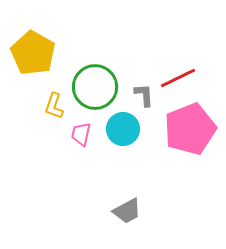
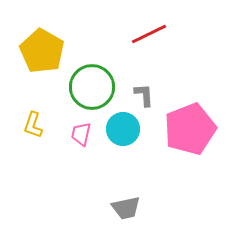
yellow pentagon: moved 9 px right, 2 px up
red line: moved 29 px left, 44 px up
green circle: moved 3 px left
yellow L-shape: moved 21 px left, 19 px down
gray trapezoid: moved 1 px left, 3 px up; rotated 16 degrees clockwise
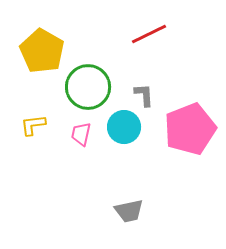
green circle: moved 4 px left
yellow L-shape: rotated 64 degrees clockwise
cyan circle: moved 1 px right, 2 px up
gray trapezoid: moved 3 px right, 3 px down
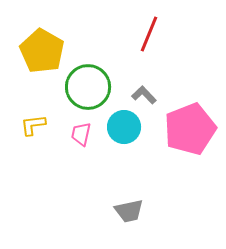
red line: rotated 42 degrees counterclockwise
gray L-shape: rotated 40 degrees counterclockwise
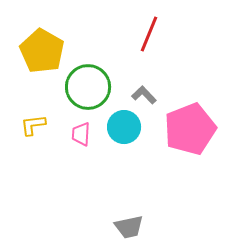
pink trapezoid: rotated 10 degrees counterclockwise
gray trapezoid: moved 16 px down
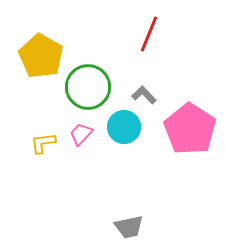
yellow pentagon: moved 1 px left, 5 px down
yellow L-shape: moved 10 px right, 18 px down
pink pentagon: rotated 18 degrees counterclockwise
pink trapezoid: rotated 40 degrees clockwise
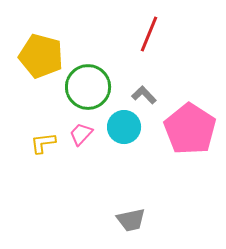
yellow pentagon: rotated 15 degrees counterclockwise
gray trapezoid: moved 2 px right, 7 px up
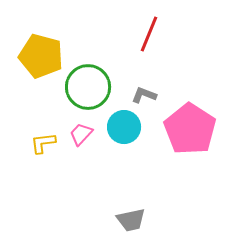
gray L-shape: rotated 25 degrees counterclockwise
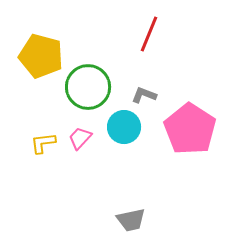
pink trapezoid: moved 1 px left, 4 px down
